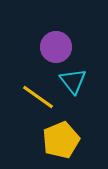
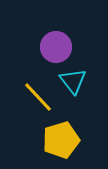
yellow line: rotated 12 degrees clockwise
yellow pentagon: rotated 6 degrees clockwise
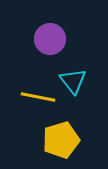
purple circle: moved 6 px left, 8 px up
yellow line: rotated 36 degrees counterclockwise
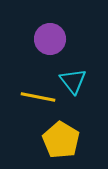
yellow pentagon: rotated 24 degrees counterclockwise
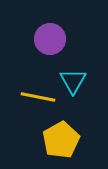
cyan triangle: rotated 8 degrees clockwise
yellow pentagon: rotated 12 degrees clockwise
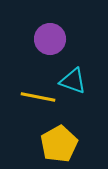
cyan triangle: rotated 40 degrees counterclockwise
yellow pentagon: moved 2 px left, 4 px down
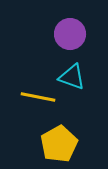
purple circle: moved 20 px right, 5 px up
cyan triangle: moved 1 px left, 4 px up
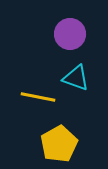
cyan triangle: moved 4 px right, 1 px down
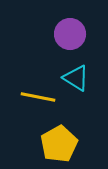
cyan triangle: rotated 12 degrees clockwise
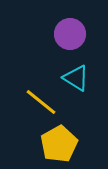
yellow line: moved 3 px right, 5 px down; rotated 28 degrees clockwise
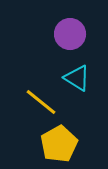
cyan triangle: moved 1 px right
